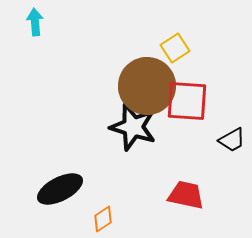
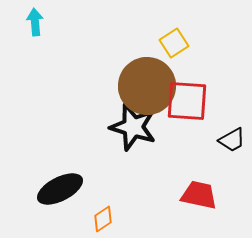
yellow square: moved 1 px left, 5 px up
red trapezoid: moved 13 px right
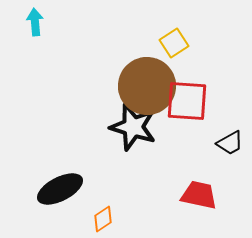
black trapezoid: moved 2 px left, 3 px down
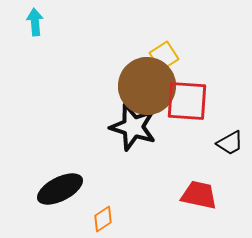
yellow square: moved 10 px left, 13 px down
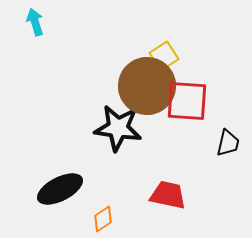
cyan arrow: rotated 12 degrees counterclockwise
black star: moved 15 px left, 1 px down; rotated 9 degrees counterclockwise
black trapezoid: moved 2 px left; rotated 48 degrees counterclockwise
red trapezoid: moved 31 px left
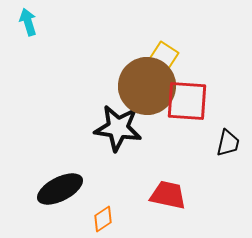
cyan arrow: moved 7 px left
yellow square: rotated 24 degrees counterclockwise
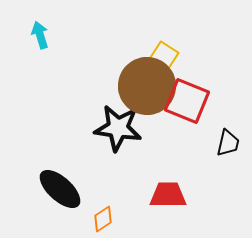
cyan arrow: moved 12 px right, 13 px down
red square: rotated 18 degrees clockwise
black ellipse: rotated 69 degrees clockwise
red trapezoid: rotated 12 degrees counterclockwise
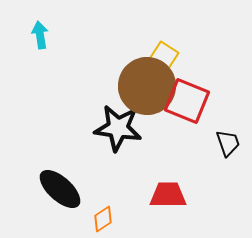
cyan arrow: rotated 8 degrees clockwise
black trapezoid: rotated 32 degrees counterclockwise
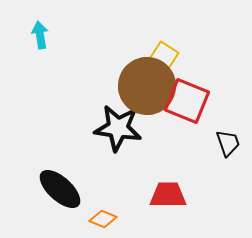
orange diamond: rotated 56 degrees clockwise
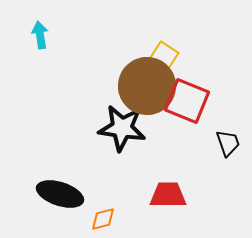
black star: moved 4 px right
black ellipse: moved 5 px down; rotated 24 degrees counterclockwise
orange diamond: rotated 36 degrees counterclockwise
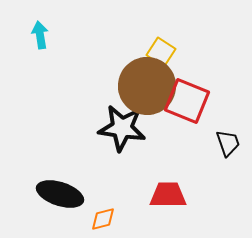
yellow square: moved 3 px left, 4 px up
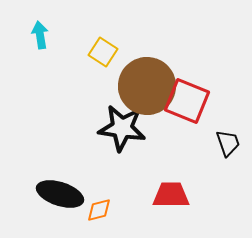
yellow square: moved 58 px left
red trapezoid: moved 3 px right
orange diamond: moved 4 px left, 9 px up
